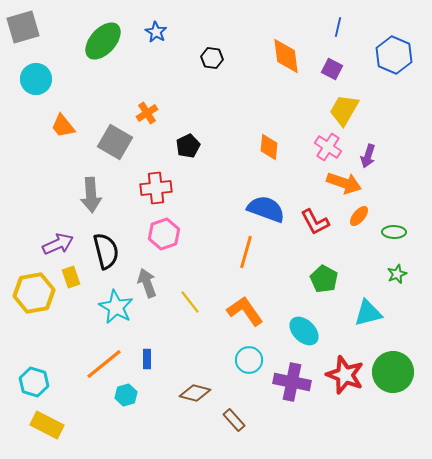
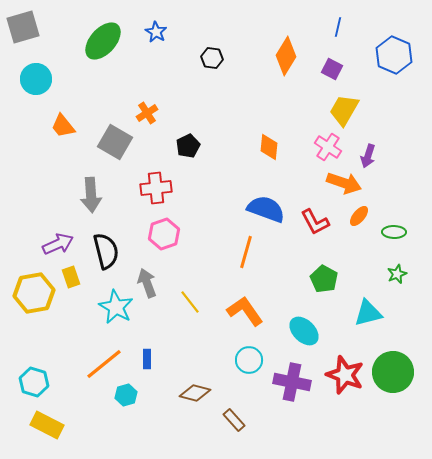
orange diamond at (286, 56): rotated 39 degrees clockwise
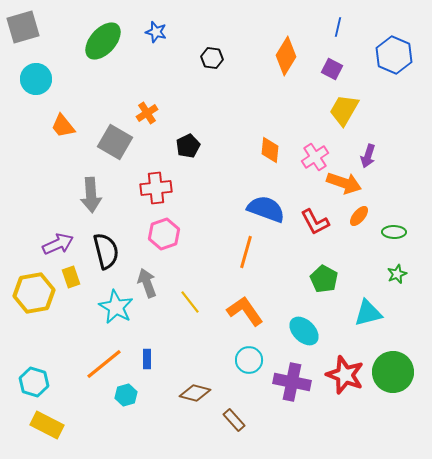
blue star at (156, 32): rotated 15 degrees counterclockwise
orange diamond at (269, 147): moved 1 px right, 3 px down
pink cross at (328, 147): moved 13 px left, 10 px down; rotated 24 degrees clockwise
